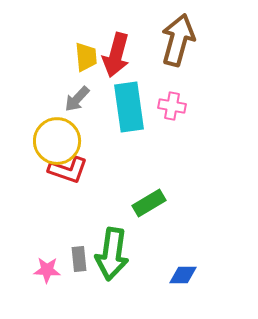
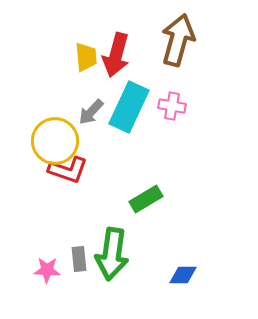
gray arrow: moved 14 px right, 13 px down
cyan rectangle: rotated 33 degrees clockwise
yellow circle: moved 2 px left
green rectangle: moved 3 px left, 4 px up
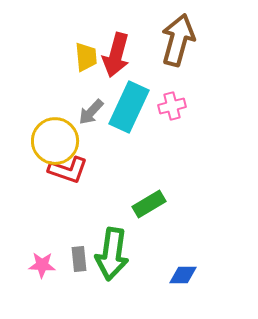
pink cross: rotated 24 degrees counterclockwise
green rectangle: moved 3 px right, 5 px down
pink star: moved 5 px left, 5 px up
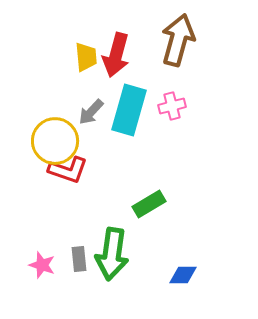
cyan rectangle: moved 3 px down; rotated 9 degrees counterclockwise
pink star: rotated 16 degrees clockwise
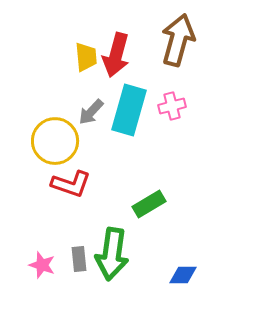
red L-shape: moved 3 px right, 14 px down
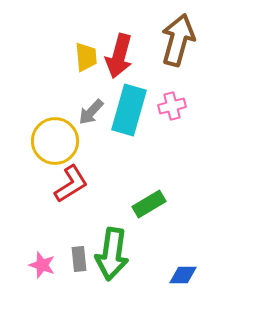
red arrow: moved 3 px right, 1 px down
red L-shape: rotated 51 degrees counterclockwise
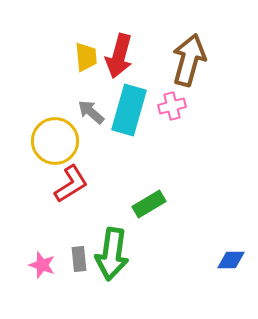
brown arrow: moved 11 px right, 20 px down
gray arrow: rotated 88 degrees clockwise
blue diamond: moved 48 px right, 15 px up
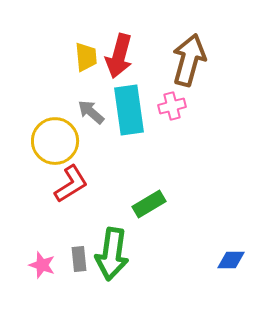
cyan rectangle: rotated 24 degrees counterclockwise
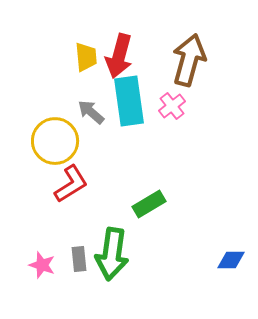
pink cross: rotated 24 degrees counterclockwise
cyan rectangle: moved 9 px up
